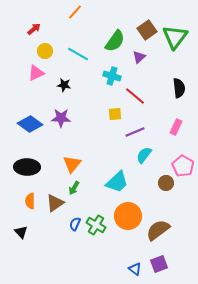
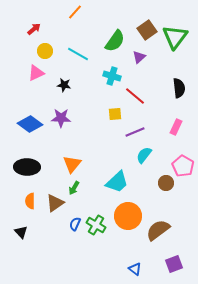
purple square: moved 15 px right
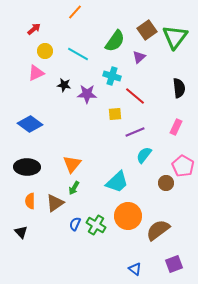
purple star: moved 26 px right, 24 px up
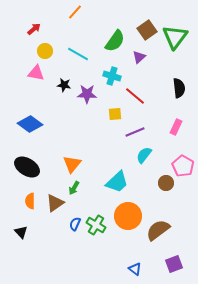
pink triangle: rotated 36 degrees clockwise
black ellipse: rotated 30 degrees clockwise
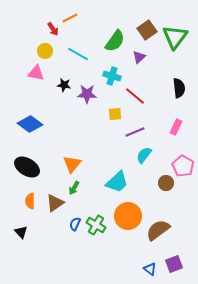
orange line: moved 5 px left, 6 px down; rotated 21 degrees clockwise
red arrow: moved 19 px right; rotated 96 degrees clockwise
blue triangle: moved 15 px right
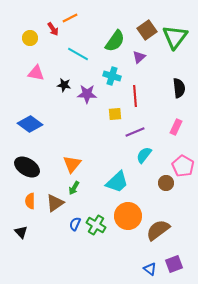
yellow circle: moved 15 px left, 13 px up
red line: rotated 45 degrees clockwise
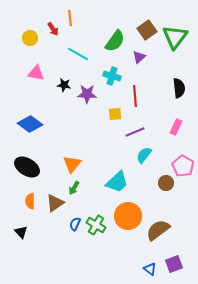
orange line: rotated 70 degrees counterclockwise
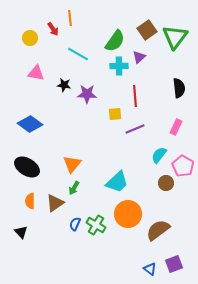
cyan cross: moved 7 px right, 10 px up; rotated 18 degrees counterclockwise
purple line: moved 3 px up
cyan semicircle: moved 15 px right
orange circle: moved 2 px up
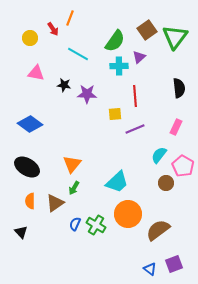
orange line: rotated 28 degrees clockwise
